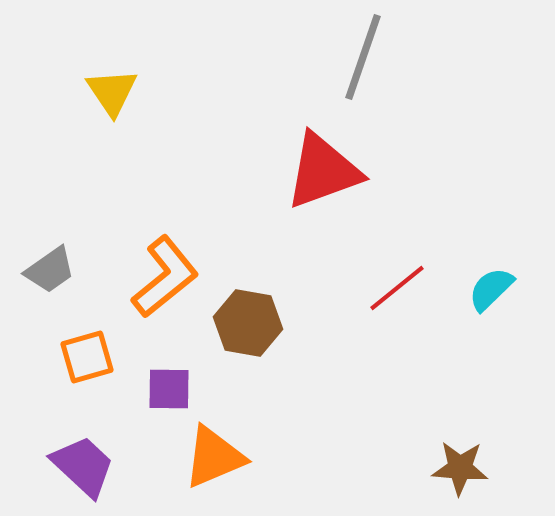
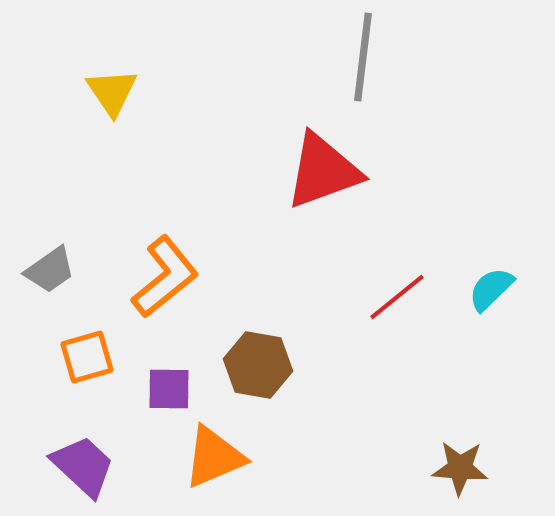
gray line: rotated 12 degrees counterclockwise
red line: moved 9 px down
brown hexagon: moved 10 px right, 42 px down
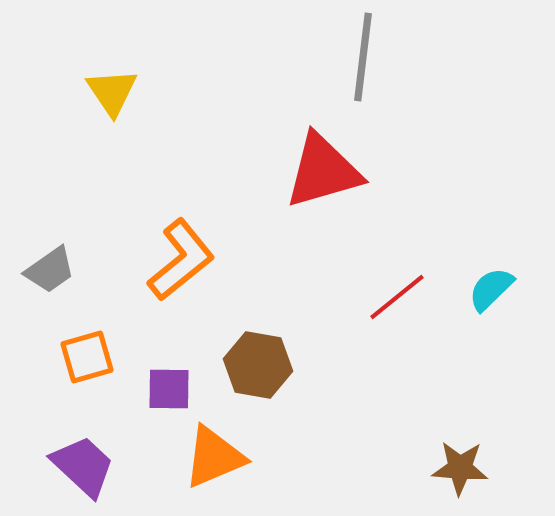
red triangle: rotated 4 degrees clockwise
orange L-shape: moved 16 px right, 17 px up
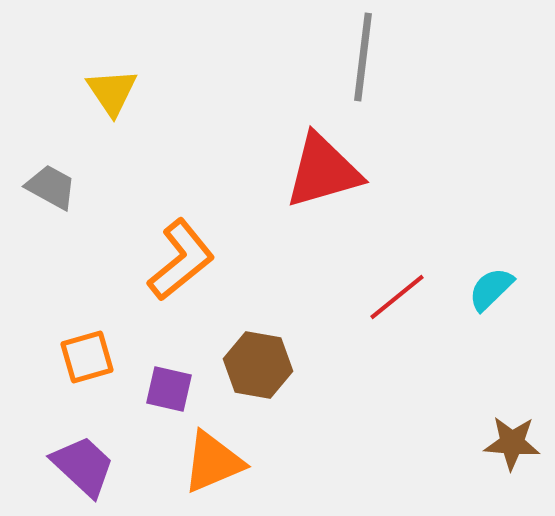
gray trapezoid: moved 1 px right, 83 px up; rotated 116 degrees counterclockwise
purple square: rotated 12 degrees clockwise
orange triangle: moved 1 px left, 5 px down
brown star: moved 52 px right, 25 px up
